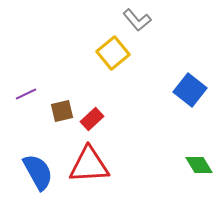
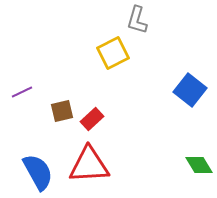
gray L-shape: rotated 56 degrees clockwise
yellow square: rotated 12 degrees clockwise
purple line: moved 4 px left, 2 px up
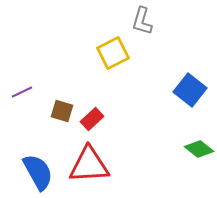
gray L-shape: moved 5 px right, 1 px down
brown square: rotated 30 degrees clockwise
green diamond: moved 16 px up; rotated 20 degrees counterclockwise
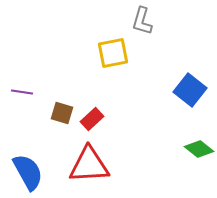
yellow square: rotated 16 degrees clockwise
purple line: rotated 35 degrees clockwise
brown square: moved 2 px down
blue semicircle: moved 10 px left
